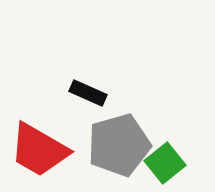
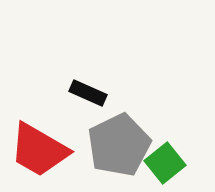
gray pentagon: rotated 10 degrees counterclockwise
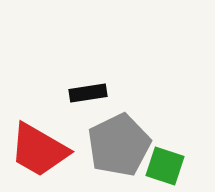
black rectangle: rotated 33 degrees counterclockwise
green square: moved 3 px down; rotated 33 degrees counterclockwise
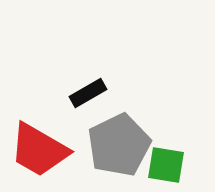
black rectangle: rotated 21 degrees counterclockwise
green square: moved 1 px right, 1 px up; rotated 9 degrees counterclockwise
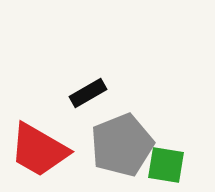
gray pentagon: moved 3 px right; rotated 4 degrees clockwise
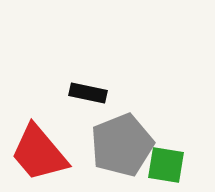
black rectangle: rotated 42 degrees clockwise
red trapezoid: moved 3 px down; rotated 20 degrees clockwise
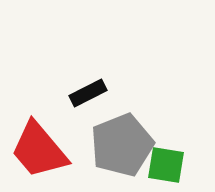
black rectangle: rotated 39 degrees counterclockwise
red trapezoid: moved 3 px up
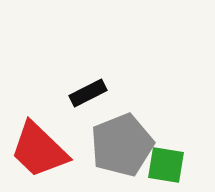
red trapezoid: rotated 6 degrees counterclockwise
